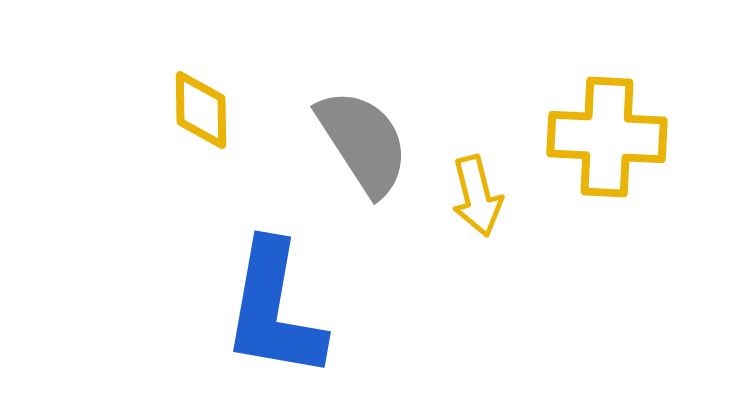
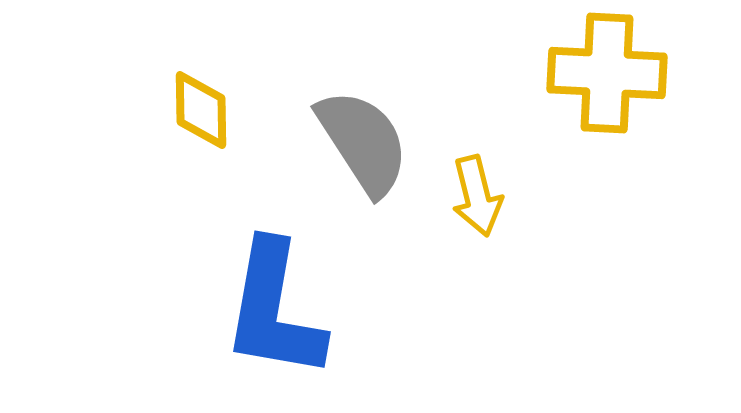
yellow cross: moved 64 px up
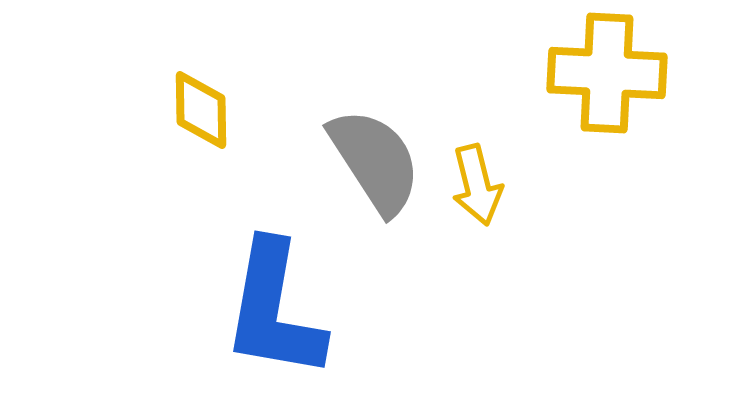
gray semicircle: moved 12 px right, 19 px down
yellow arrow: moved 11 px up
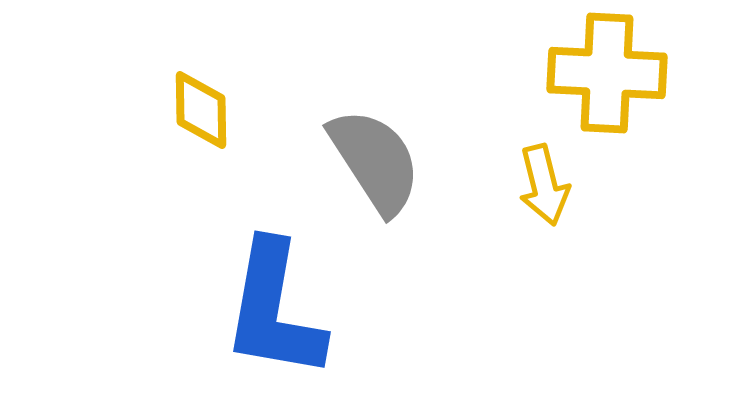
yellow arrow: moved 67 px right
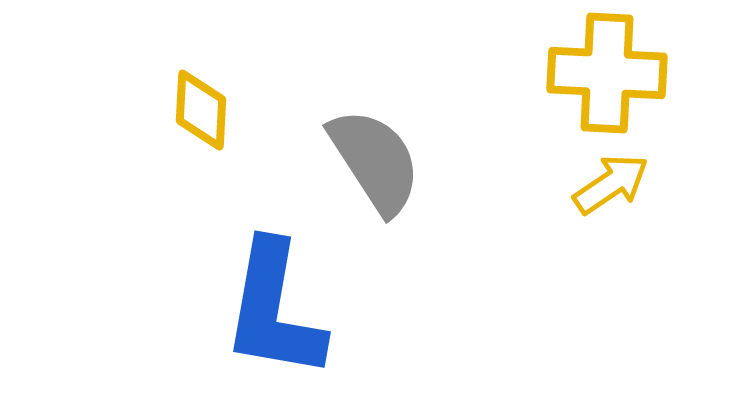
yellow diamond: rotated 4 degrees clockwise
yellow arrow: moved 67 px right, 1 px up; rotated 110 degrees counterclockwise
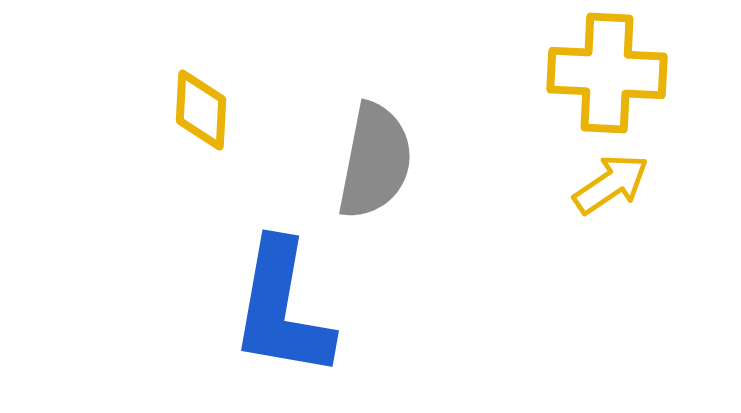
gray semicircle: rotated 44 degrees clockwise
blue L-shape: moved 8 px right, 1 px up
